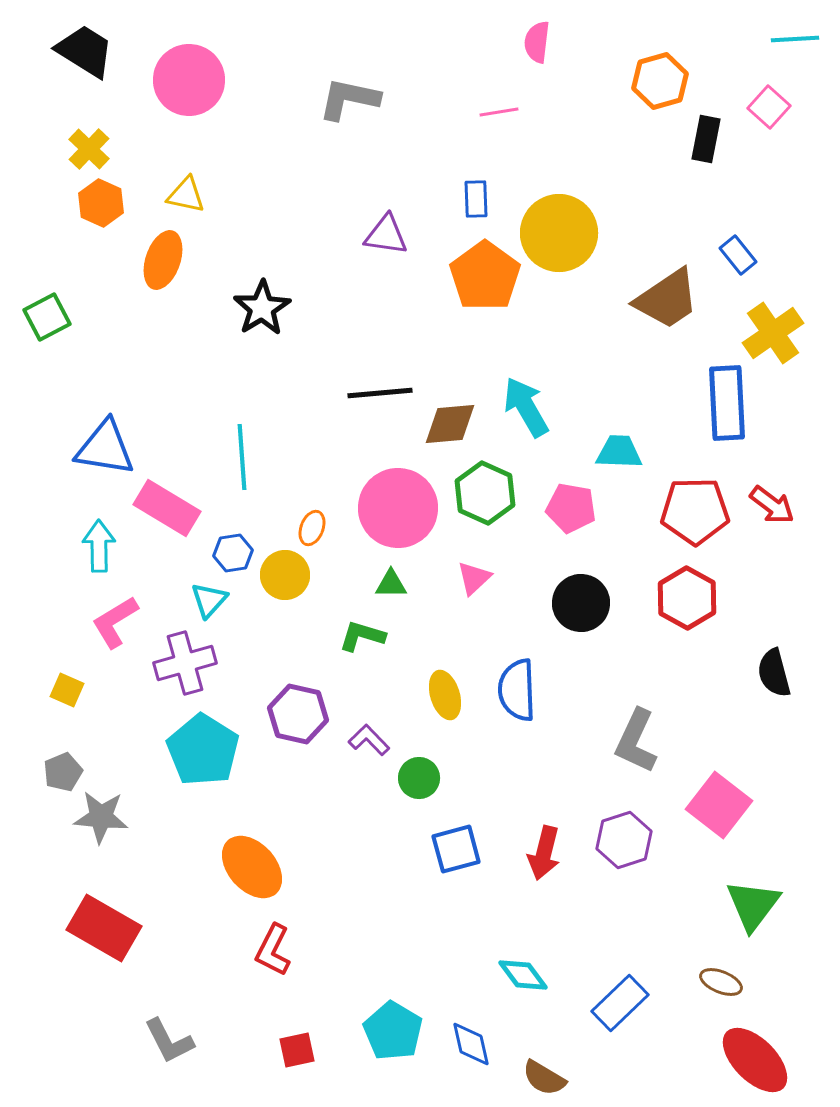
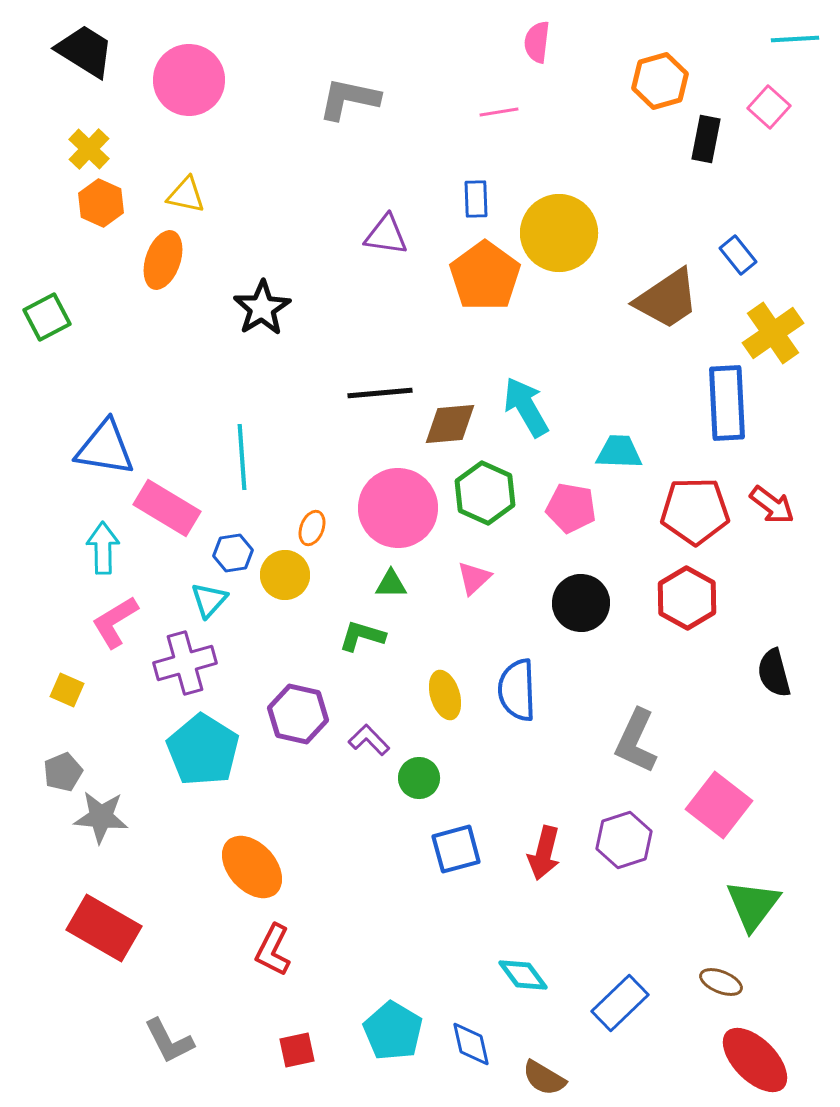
cyan arrow at (99, 546): moved 4 px right, 2 px down
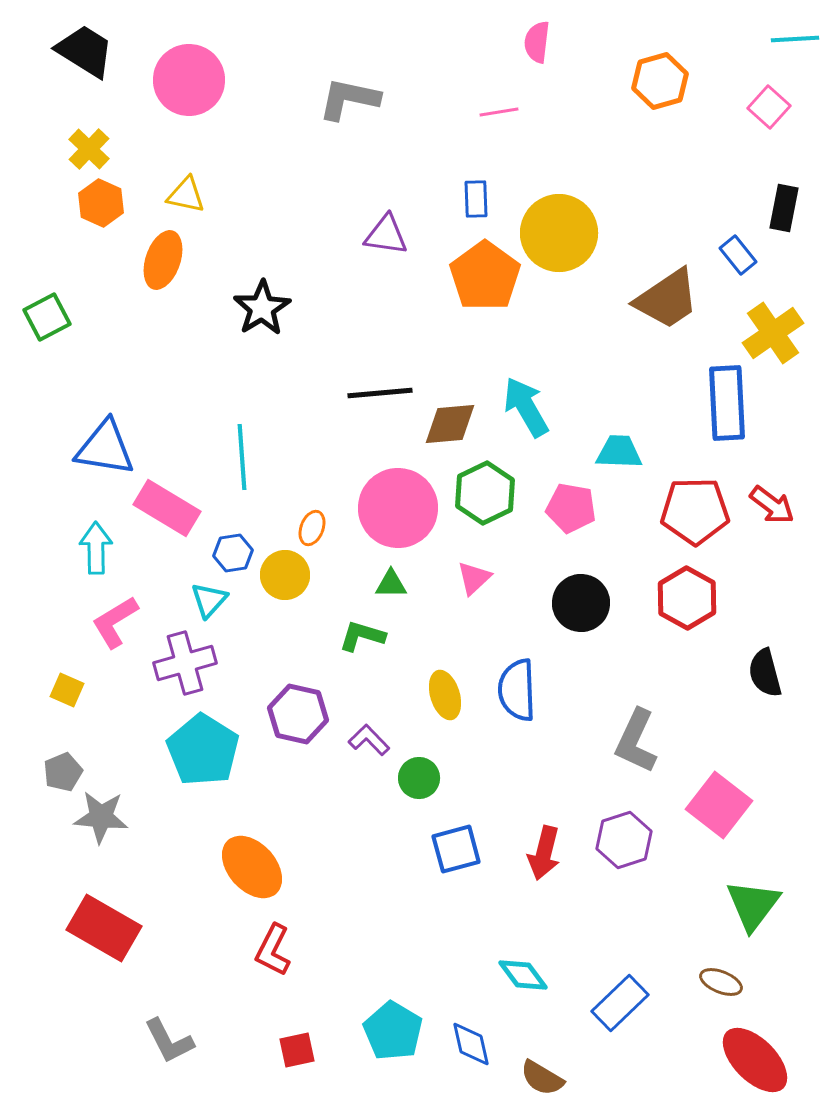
black rectangle at (706, 139): moved 78 px right, 69 px down
green hexagon at (485, 493): rotated 10 degrees clockwise
cyan arrow at (103, 548): moved 7 px left
black semicircle at (774, 673): moved 9 px left
brown semicircle at (544, 1078): moved 2 px left
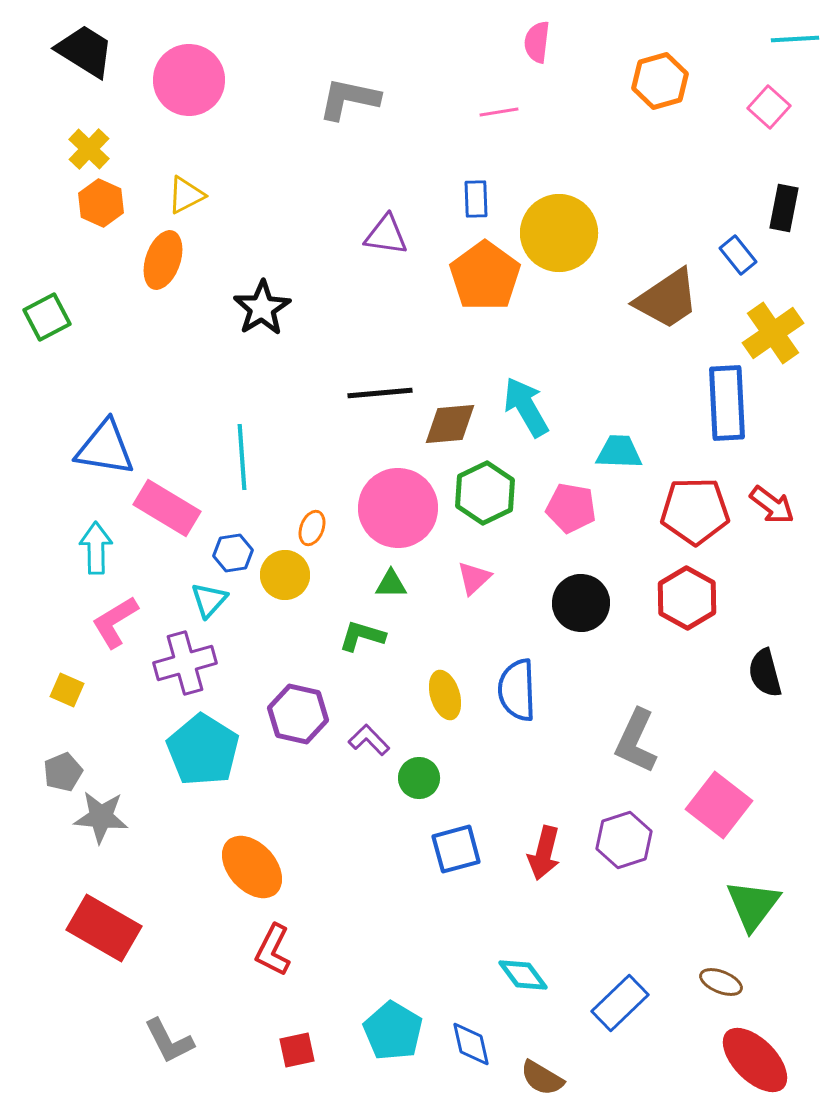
yellow triangle at (186, 195): rotated 39 degrees counterclockwise
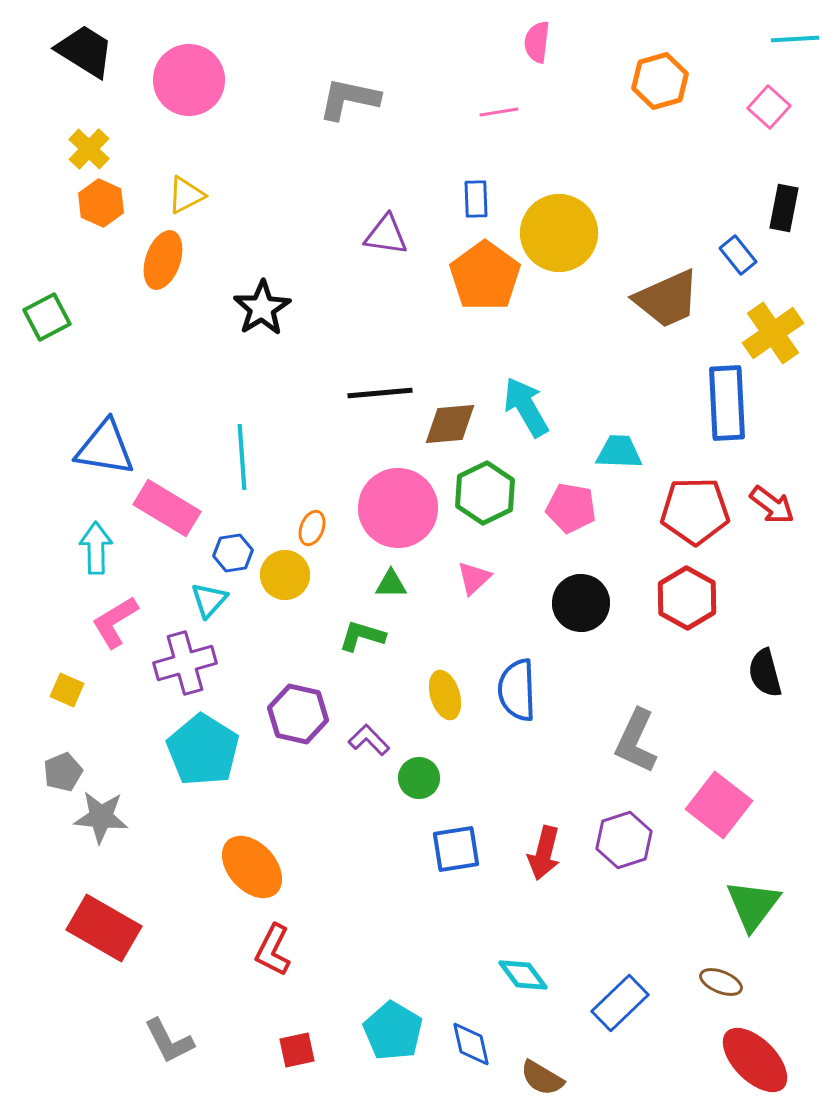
brown trapezoid at (667, 299): rotated 10 degrees clockwise
blue square at (456, 849): rotated 6 degrees clockwise
